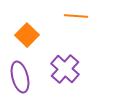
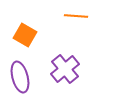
orange square: moved 2 px left; rotated 15 degrees counterclockwise
purple cross: rotated 8 degrees clockwise
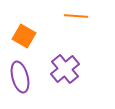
orange square: moved 1 px left, 1 px down
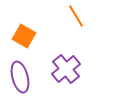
orange line: rotated 55 degrees clockwise
purple cross: moved 1 px right
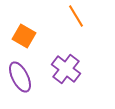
purple cross: rotated 12 degrees counterclockwise
purple ellipse: rotated 12 degrees counterclockwise
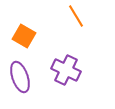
purple cross: moved 1 px down; rotated 12 degrees counterclockwise
purple ellipse: rotated 8 degrees clockwise
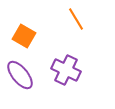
orange line: moved 3 px down
purple ellipse: moved 2 px up; rotated 20 degrees counterclockwise
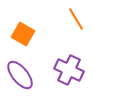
orange square: moved 1 px left, 2 px up
purple cross: moved 3 px right
